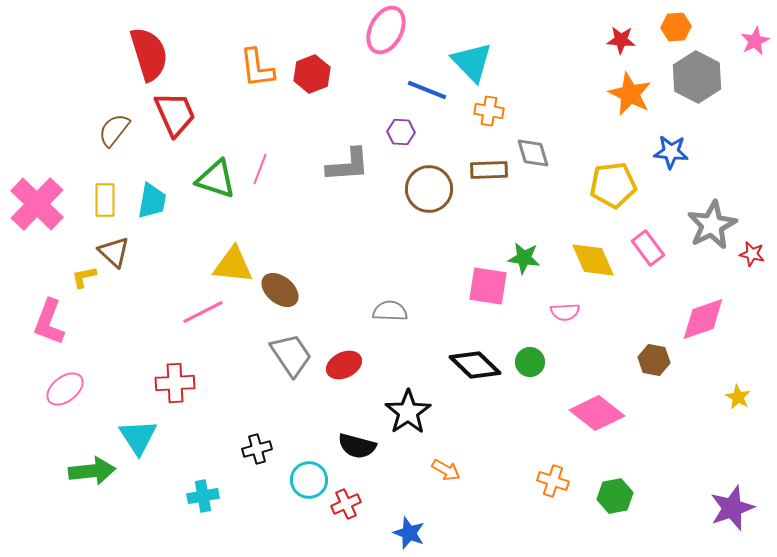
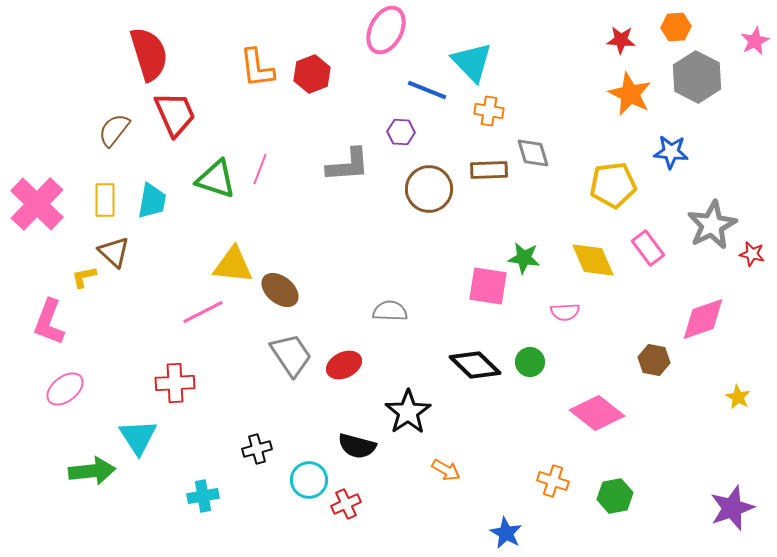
blue star at (409, 533): moved 97 px right; rotated 8 degrees clockwise
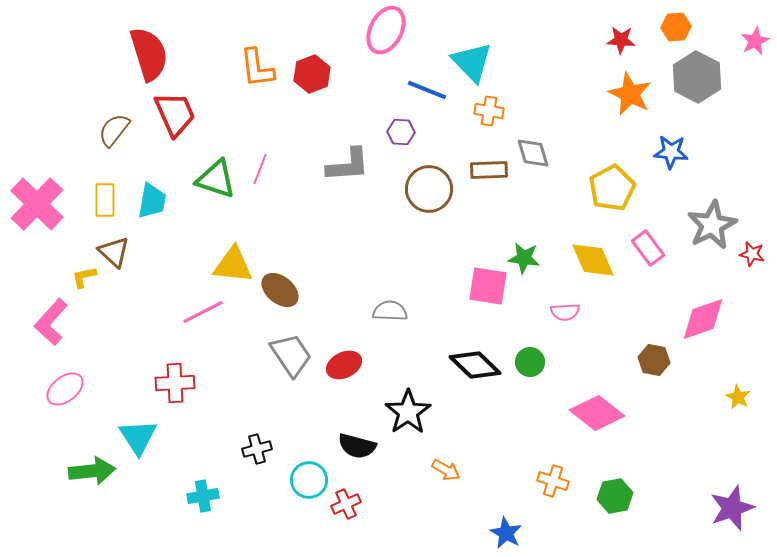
yellow pentagon at (613, 185): moved 1 px left, 3 px down; rotated 21 degrees counterclockwise
pink L-shape at (49, 322): moved 2 px right; rotated 21 degrees clockwise
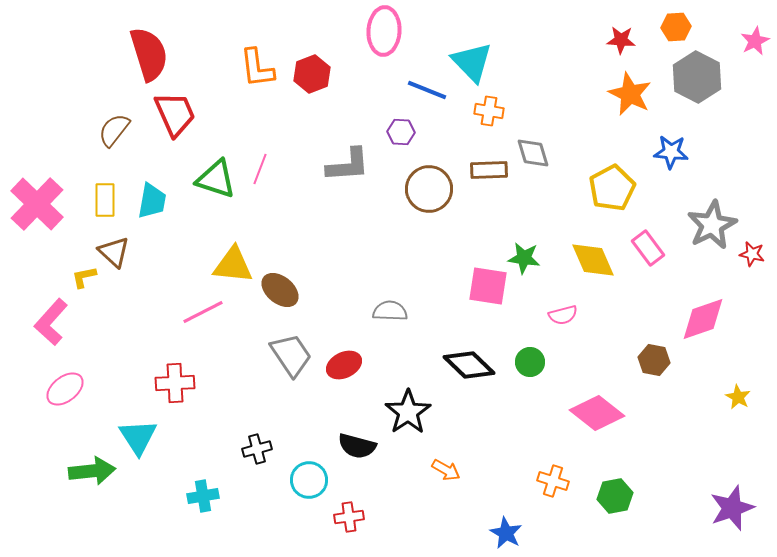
pink ellipse at (386, 30): moved 2 px left, 1 px down; rotated 24 degrees counterclockwise
pink semicircle at (565, 312): moved 2 px left, 3 px down; rotated 12 degrees counterclockwise
black diamond at (475, 365): moved 6 px left
red cross at (346, 504): moved 3 px right, 13 px down; rotated 16 degrees clockwise
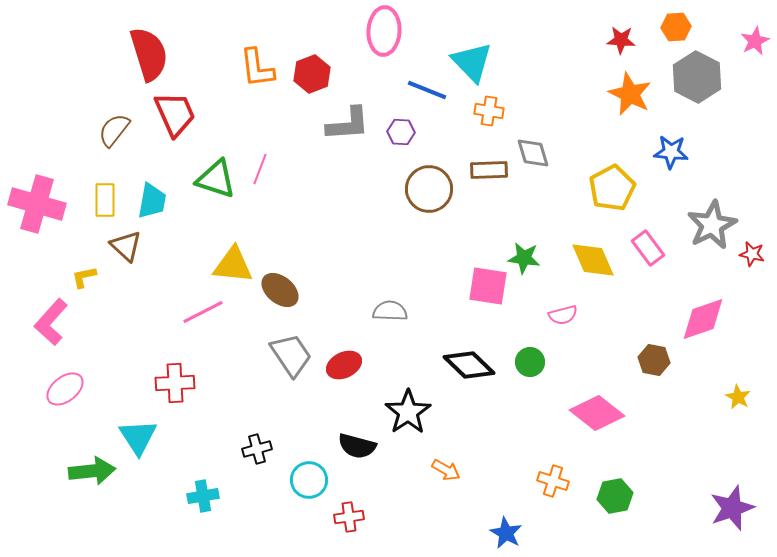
gray L-shape at (348, 165): moved 41 px up
pink cross at (37, 204): rotated 28 degrees counterclockwise
brown triangle at (114, 252): moved 12 px right, 6 px up
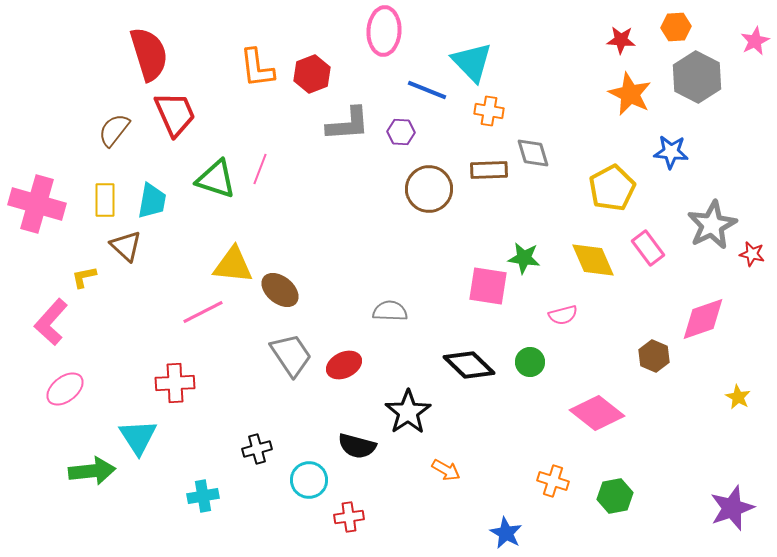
brown hexagon at (654, 360): moved 4 px up; rotated 12 degrees clockwise
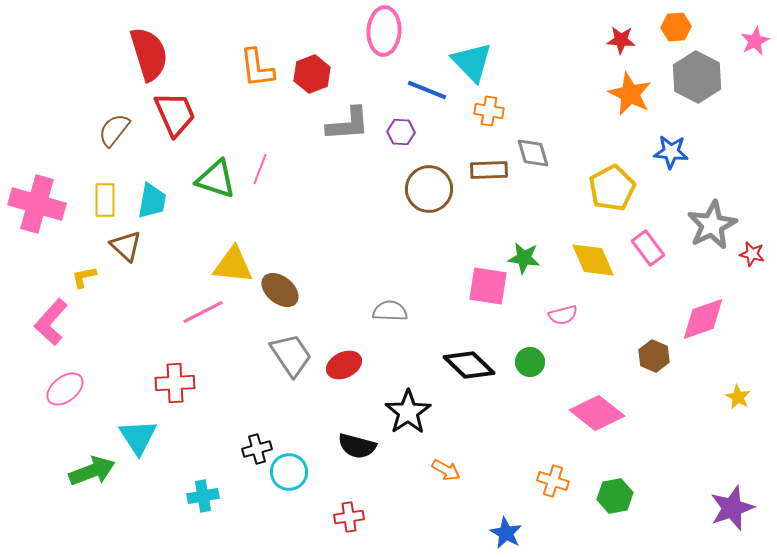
green arrow at (92, 471): rotated 15 degrees counterclockwise
cyan circle at (309, 480): moved 20 px left, 8 px up
